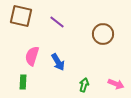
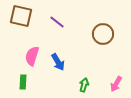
pink arrow: rotated 98 degrees clockwise
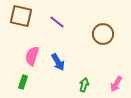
green rectangle: rotated 16 degrees clockwise
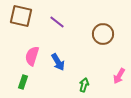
pink arrow: moved 3 px right, 8 px up
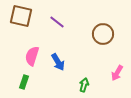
pink arrow: moved 2 px left, 3 px up
green rectangle: moved 1 px right
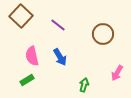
brown square: rotated 30 degrees clockwise
purple line: moved 1 px right, 3 px down
pink semicircle: rotated 30 degrees counterclockwise
blue arrow: moved 2 px right, 5 px up
green rectangle: moved 3 px right, 2 px up; rotated 40 degrees clockwise
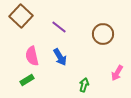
purple line: moved 1 px right, 2 px down
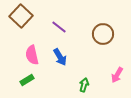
pink semicircle: moved 1 px up
pink arrow: moved 2 px down
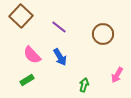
pink semicircle: rotated 30 degrees counterclockwise
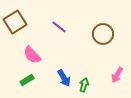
brown square: moved 6 px left, 6 px down; rotated 15 degrees clockwise
blue arrow: moved 4 px right, 21 px down
